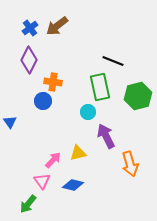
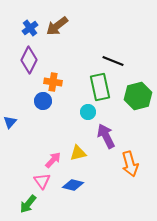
blue triangle: rotated 16 degrees clockwise
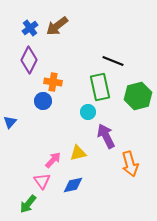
blue diamond: rotated 25 degrees counterclockwise
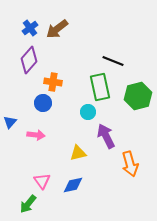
brown arrow: moved 3 px down
purple diamond: rotated 16 degrees clockwise
blue circle: moved 2 px down
pink arrow: moved 17 px left, 25 px up; rotated 54 degrees clockwise
